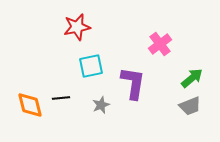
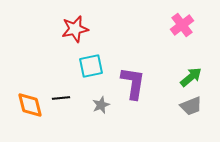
red star: moved 2 px left, 2 px down
pink cross: moved 22 px right, 19 px up
green arrow: moved 1 px left, 1 px up
gray trapezoid: moved 1 px right
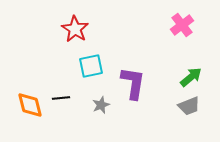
red star: rotated 28 degrees counterclockwise
gray trapezoid: moved 2 px left
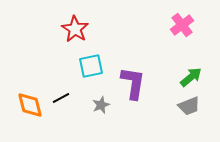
black line: rotated 24 degrees counterclockwise
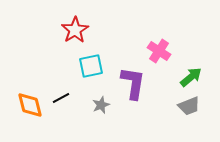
pink cross: moved 23 px left, 26 px down; rotated 20 degrees counterclockwise
red star: moved 1 px down; rotated 8 degrees clockwise
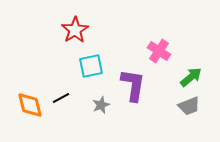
purple L-shape: moved 2 px down
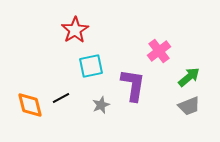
pink cross: rotated 20 degrees clockwise
green arrow: moved 2 px left
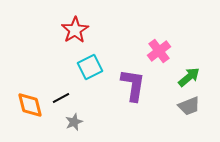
cyan square: moved 1 px left, 1 px down; rotated 15 degrees counterclockwise
gray star: moved 27 px left, 17 px down
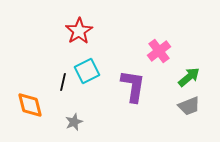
red star: moved 4 px right, 1 px down
cyan square: moved 3 px left, 4 px down
purple L-shape: moved 1 px down
black line: moved 2 px right, 16 px up; rotated 48 degrees counterclockwise
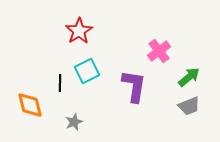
black line: moved 3 px left, 1 px down; rotated 12 degrees counterclockwise
purple L-shape: moved 1 px right
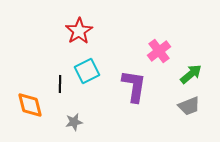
green arrow: moved 2 px right, 3 px up
black line: moved 1 px down
gray star: rotated 12 degrees clockwise
